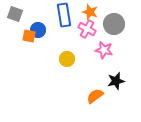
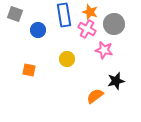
orange square: moved 34 px down
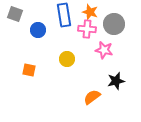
pink cross: rotated 24 degrees counterclockwise
orange semicircle: moved 3 px left, 1 px down
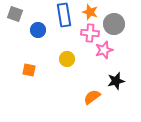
pink cross: moved 3 px right, 4 px down
pink star: rotated 30 degrees counterclockwise
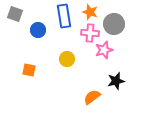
blue rectangle: moved 1 px down
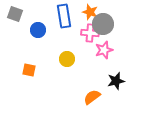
gray circle: moved 11 px left
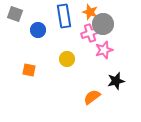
pink cross: rotated 24 degrees counterclockwise
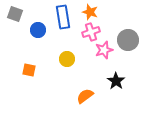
blue rectangle: moved 1 px left, 1 px down
gray circle: moved 25 px right, 16 px down
pink cross: moved 1 px right, 1 px up
black star: rotated 24 degrees counterclockwise
orange semicircle: moved 7 px left, 1 px up
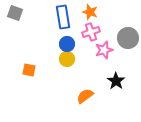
gray square: moved 1 px up
blue circle: moved 29 px right, 14 px down
gray circle: moved 2 px up
